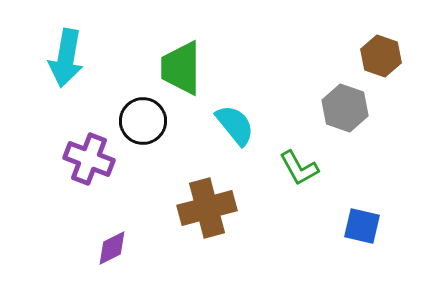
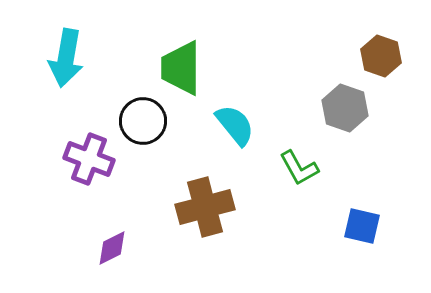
brown cross: moved 2 px left, 1 px up
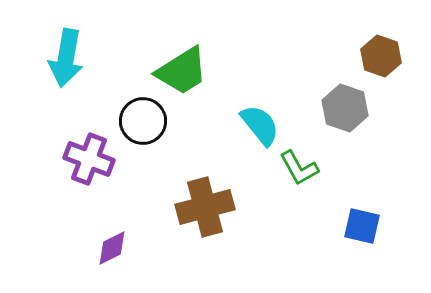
green trapezoid: moved 1 px right, 3 px down; rotated 122 degrees counterclockwise
cyan semicircle: moved 25 px right
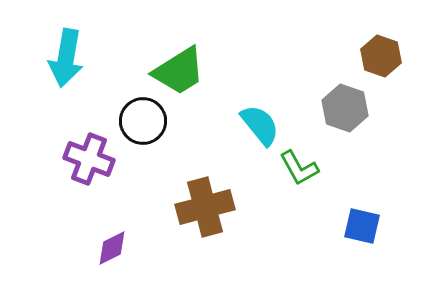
green trapezoid: moved 3 px left
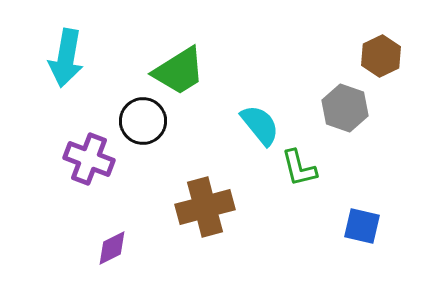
brown hexagon: rotated 15 degrees clockwise
green L-shape: rotated 15 degrees clockwise
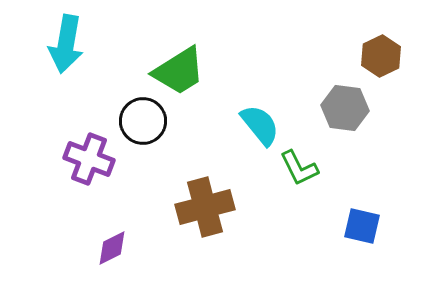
cyan arrow: moved 14 px up
gray hexagon: rotated 12 degrees counterclockwise
green L-shape: rotated 12 degrees counterclockwise
